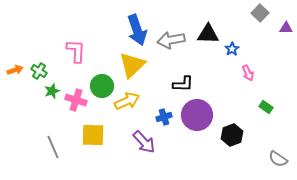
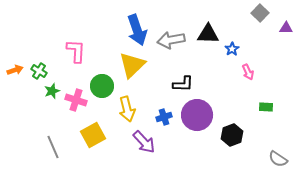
pink arrow: moved 1 px up
yellow arrow: moved 8 px down; rotated 100 degrees clockwise
green rectangle: rotated 32 degrees counterclockwise
yellow square: rotated 30 degrees counterclockwise
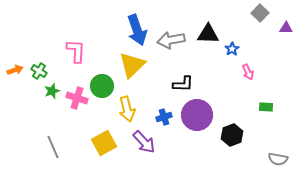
pink cross: moved 1 px right, 2 px up
yellow square: moved 11 px right, 8 px down
gray semicircle: rotated 24 degrees counterclockwise
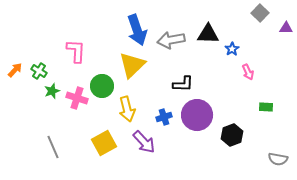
orange arrow: rotated 28 degrees counterclockwise
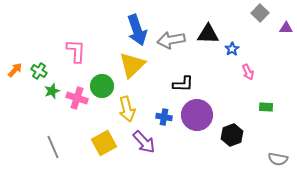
blue cross: rotated 28 degrees clockwise
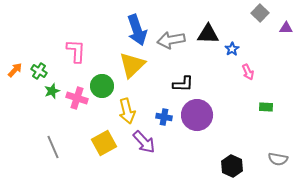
yellow arrow: moved 2 px down
black hexagon: moved 31 px down; rotated 15 degrees counterclockwise
